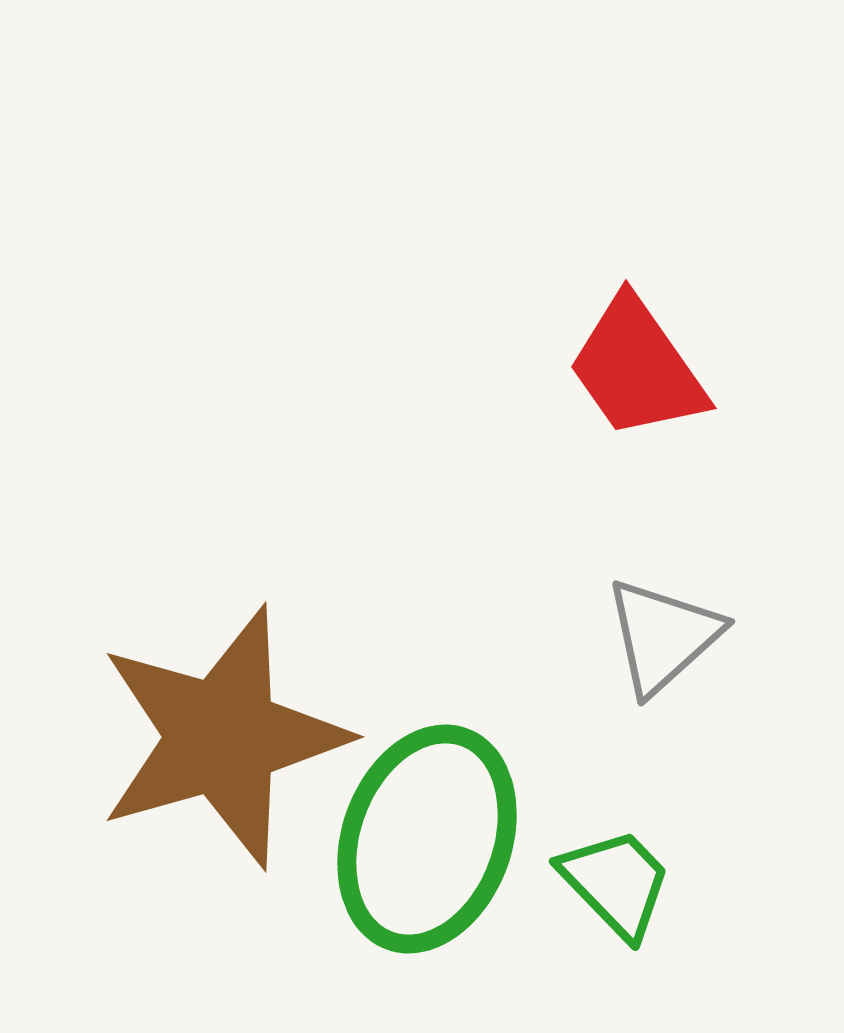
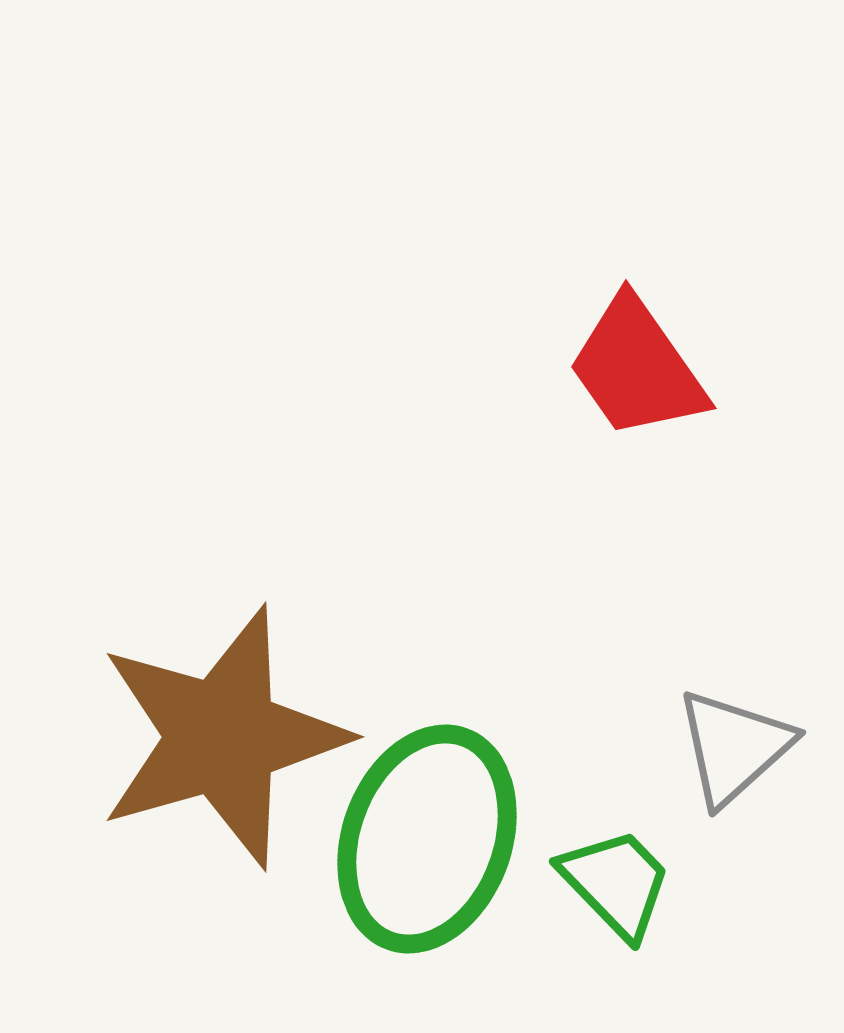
gray triangle: moved 71 px right, 111 px down
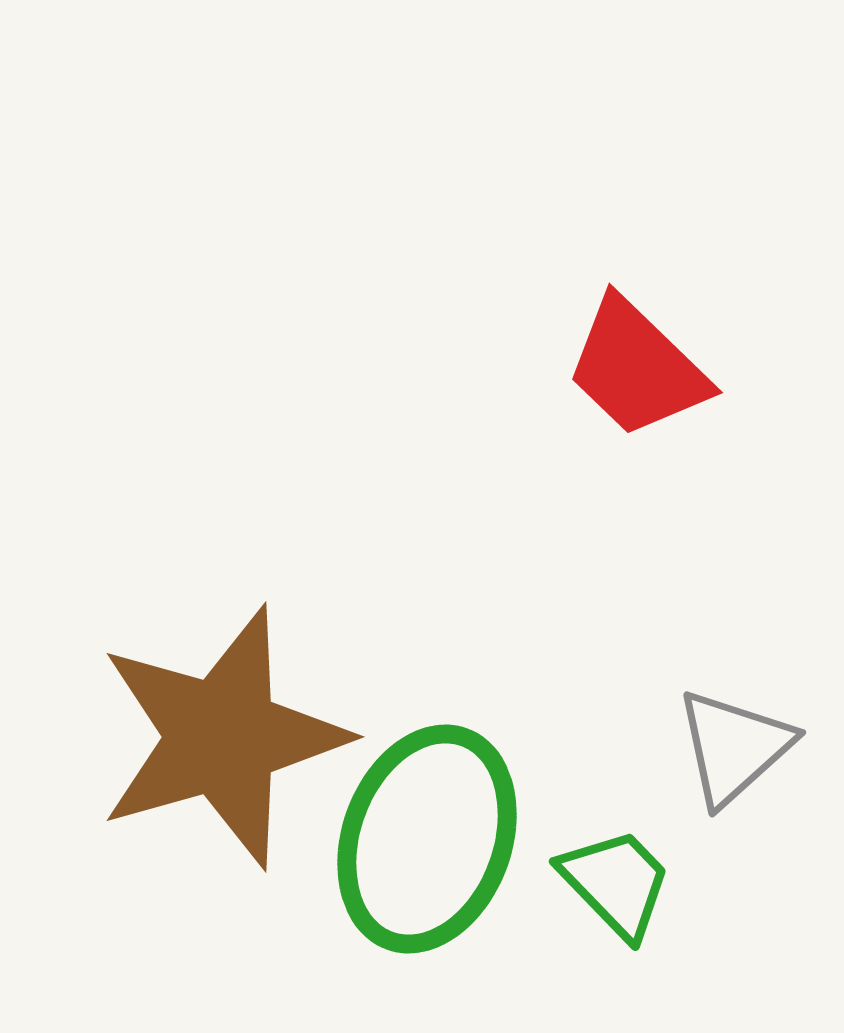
red trapezoid: rotated 11 degrees counterclockwise
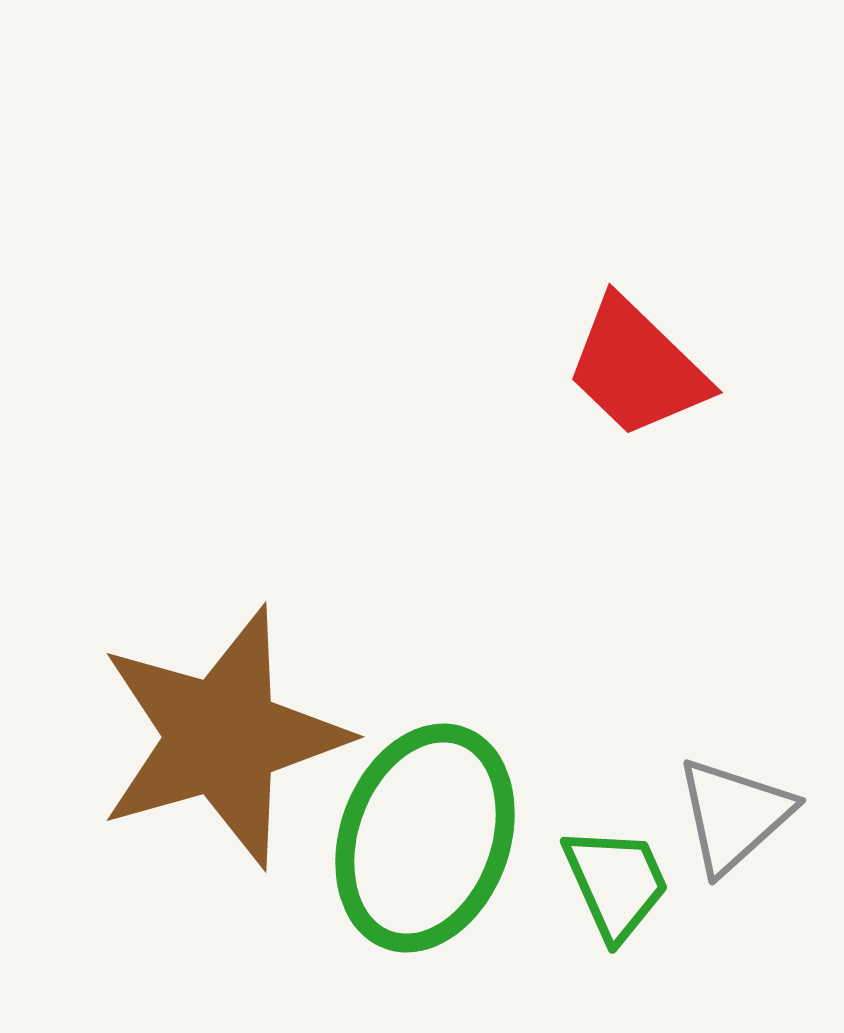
gray triangle: moved 68 px down
green ellipse: moved 2 px left, 1 px up
green trapezoid: rotated 20 degrees clockwise
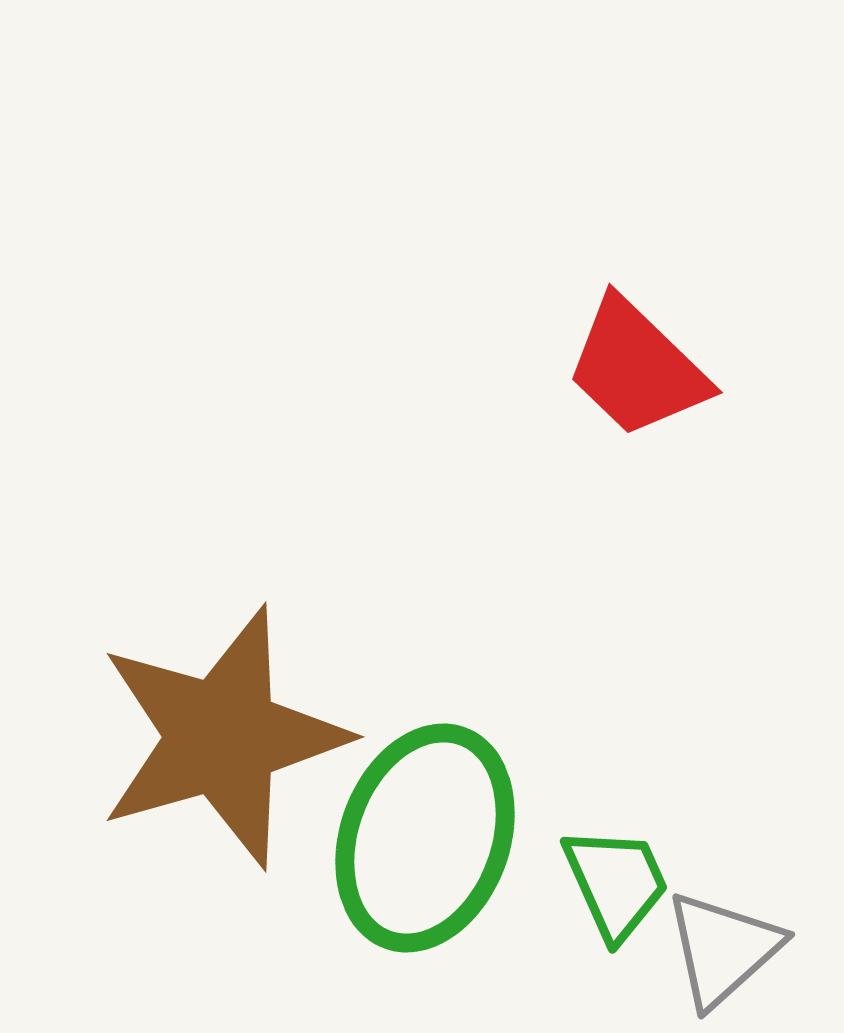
gray triangle: moved 11 px left, 134 px down
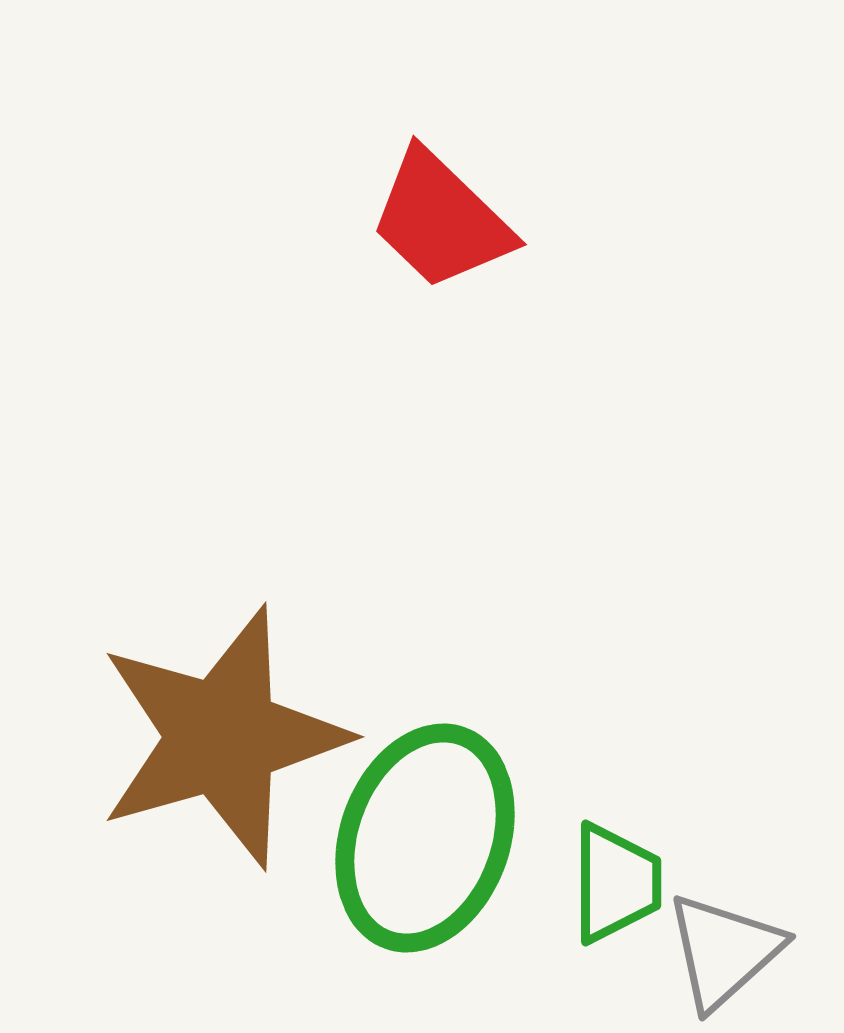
red trapezoid: moved 196 px left, 148 px up
green trapezoid: rotated 24 degrees clockwise
gray triangle: moved 1 px right, 2 px down
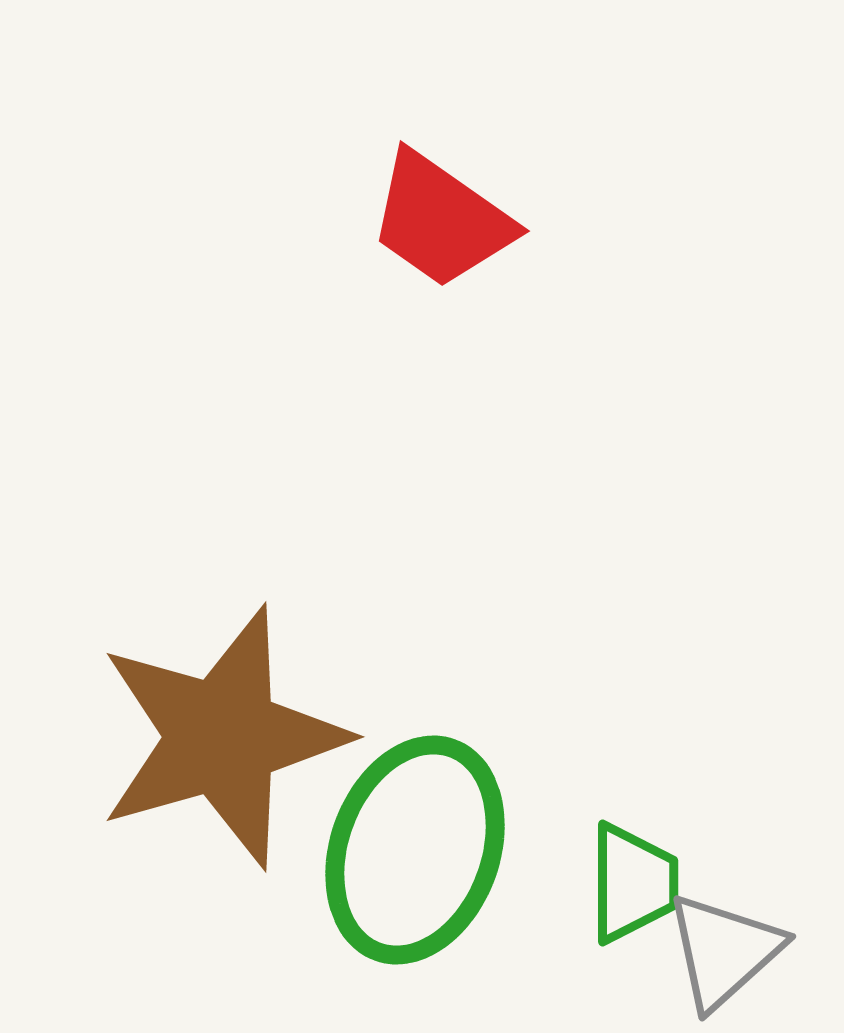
red trapezoid: rotated 9 degrees counterclockwise
green ellipse: moved 10 px left, 12 px down
green trapezoid: moved 17 px right
